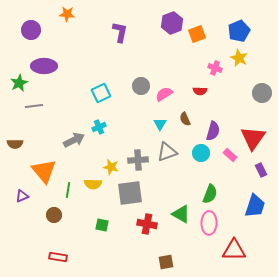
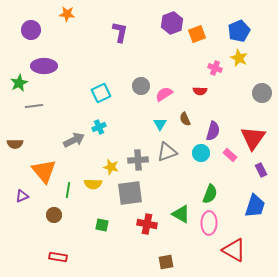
red triangle at (234, 250): rotated 30 degrees clockwise
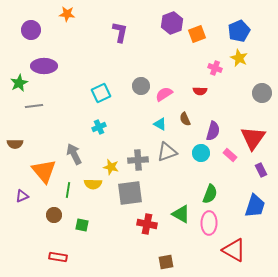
cyan triangle at (160, 124): rotated 32 degrees counterclockwise
gray arrow at (74, 140): moved 14 px down; rotated 90 degrees counterclockwise
green square at (102, 225): moved 20 px left
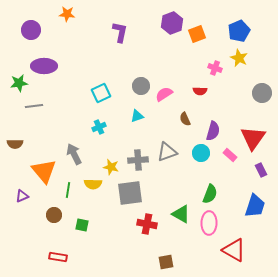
green star at (19, 83): rotated 18 degrees clockwise
cyan triangle at (160, 124): moved 23 px left, 8 px up; rotated 48 degrees counterclockwise
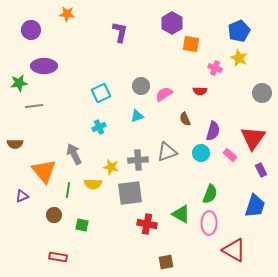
purple hexagon at (172, 23): rotated 10 degrees counterclockwise
orange square at (197, 34): moved 6 px left, 10 px down; rotated 30 degrees clockwise
